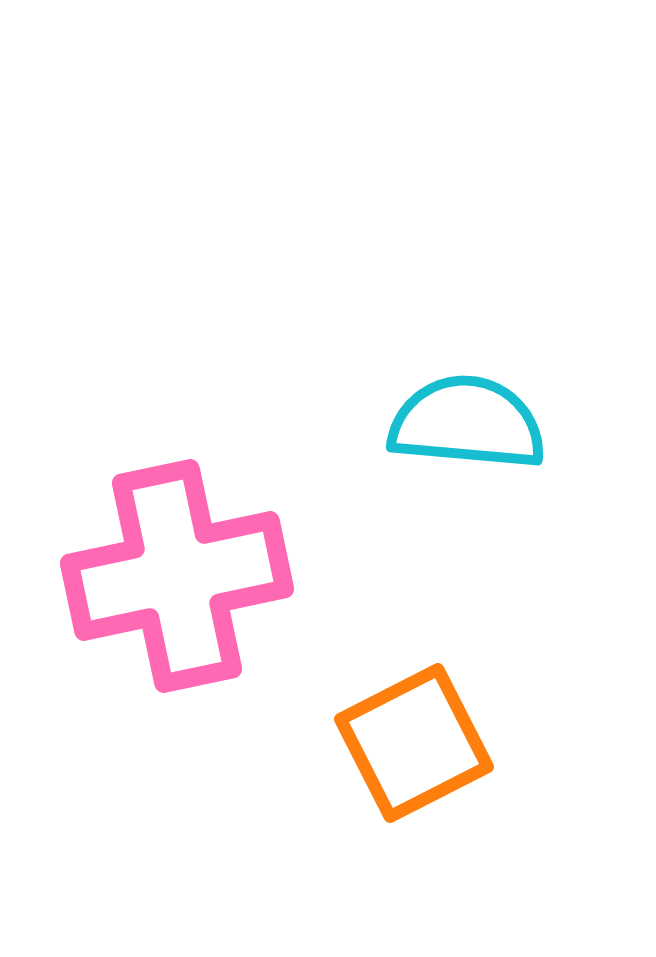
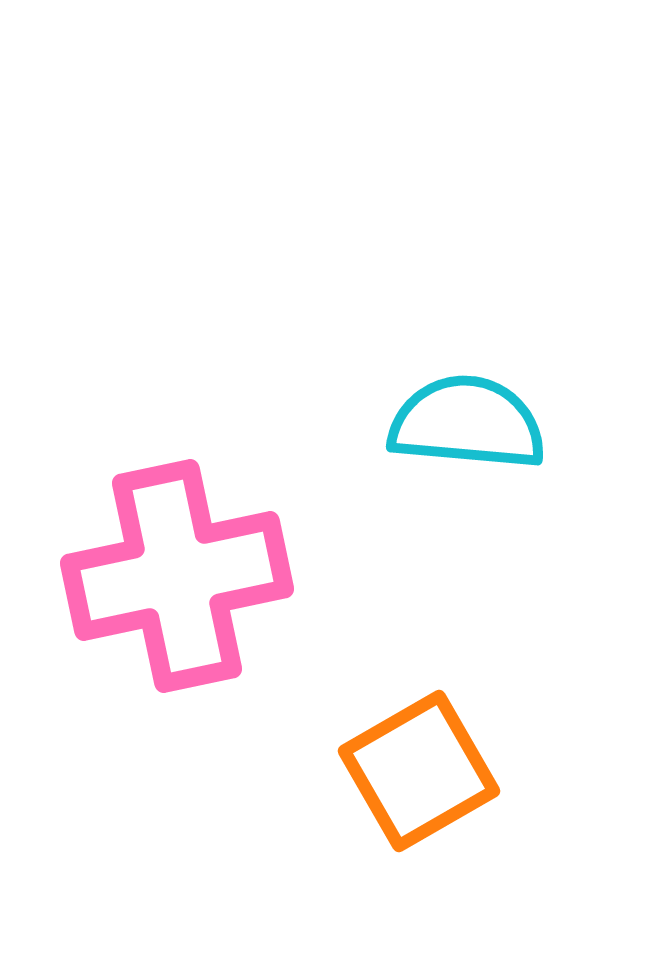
orange square: moved 5 px right, 28 px down; rotated 3 degrees counterclockwise
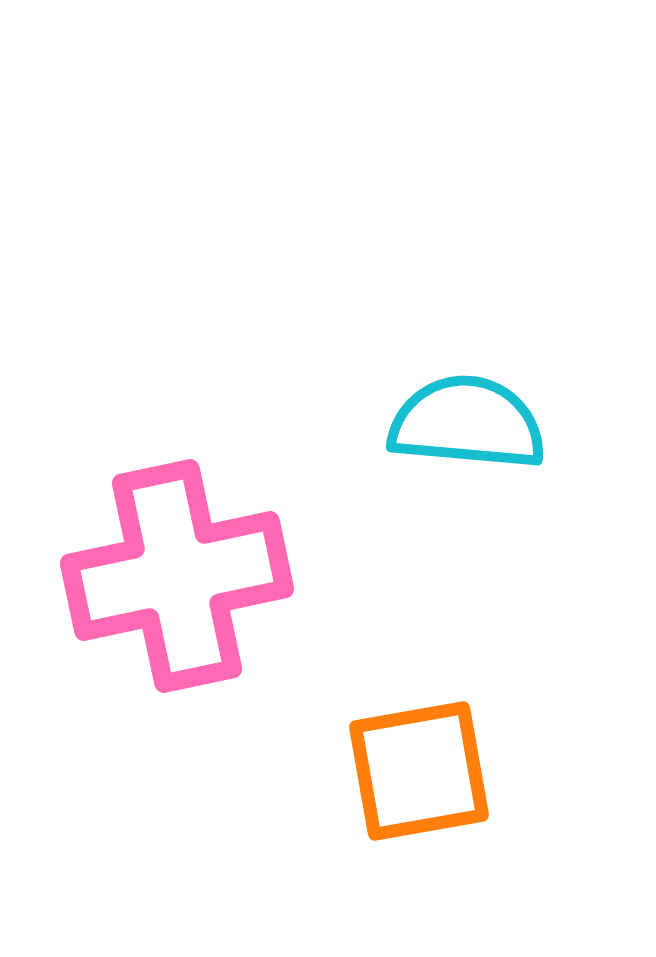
orange square: rotated 20 degrees clockwise
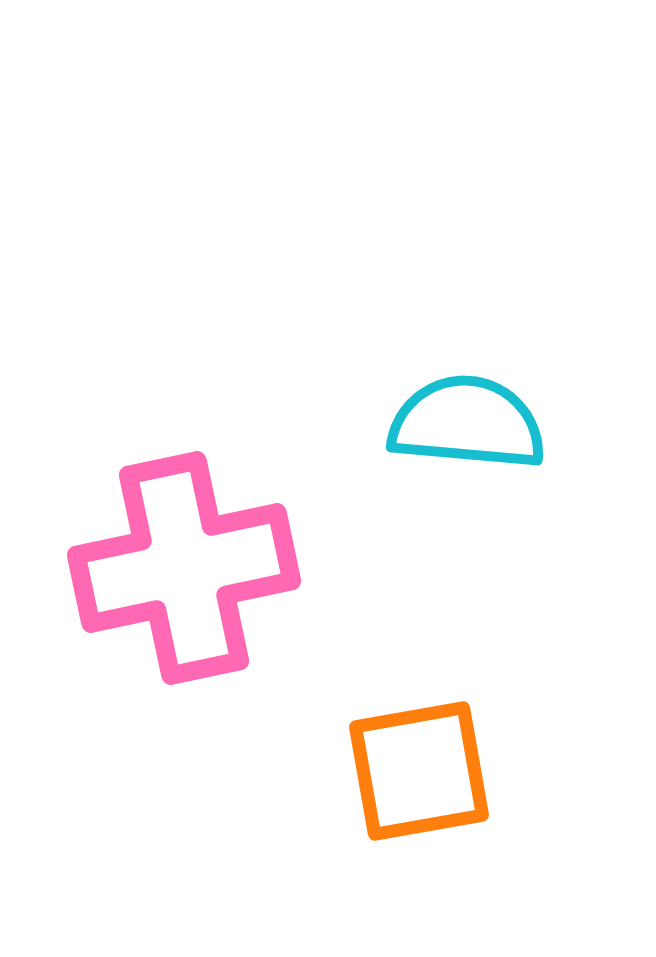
pink cross: moved 7 px right, 8 px up
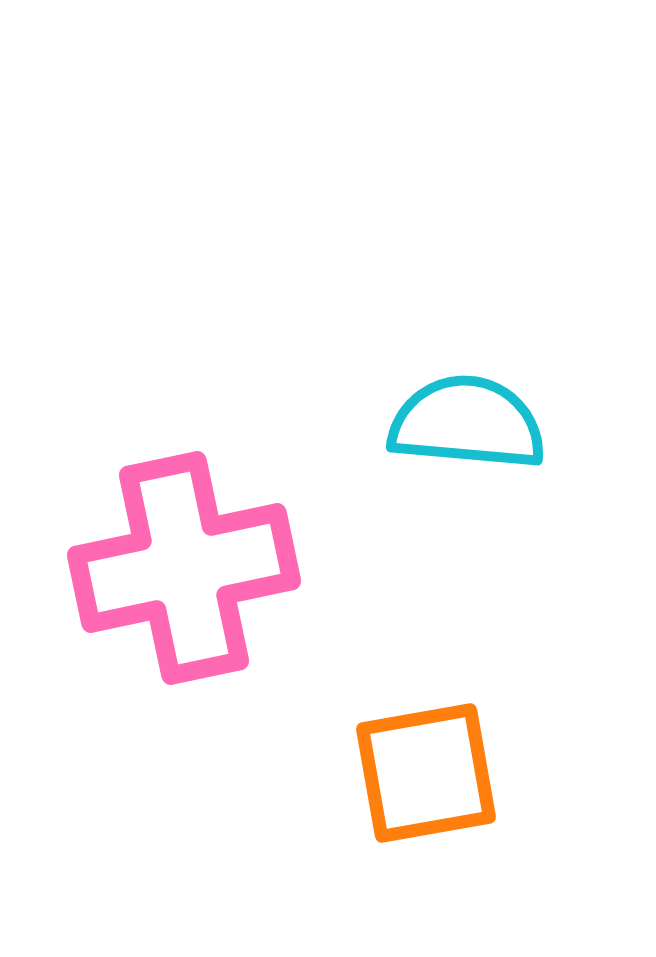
orange square: moved 7 px right, 2 px down
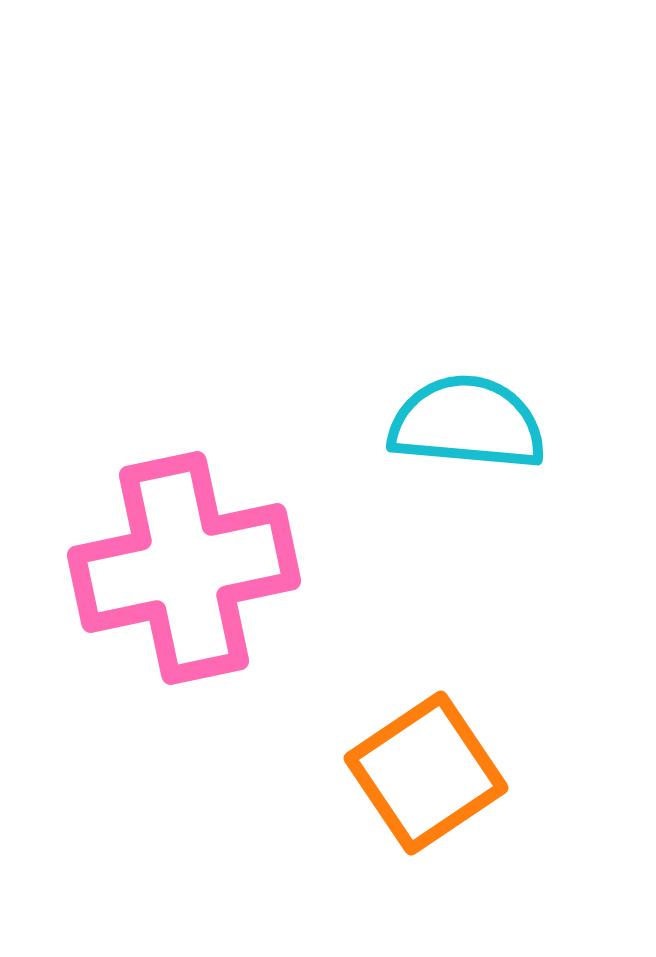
orange square: rotated 24 degrees counterclockwise
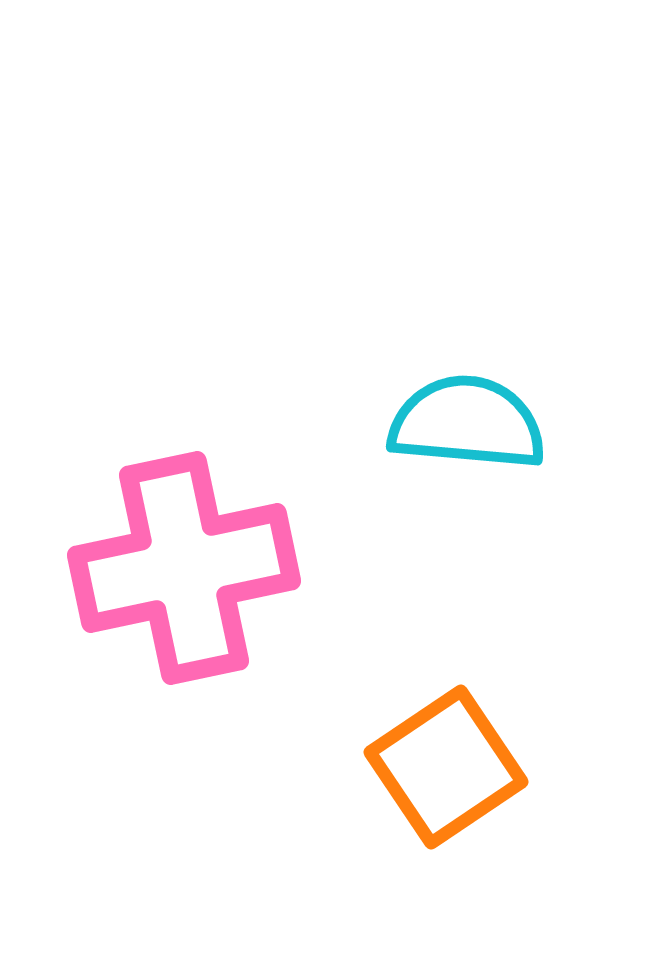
orange square: moved 20 px right, 6 px up
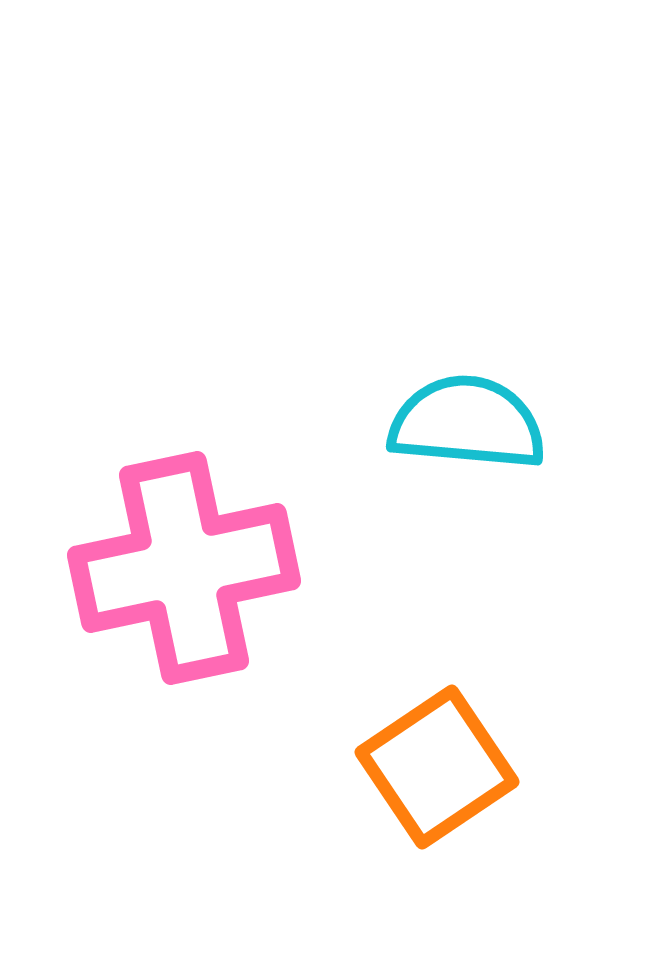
orange square: moved 9 px left
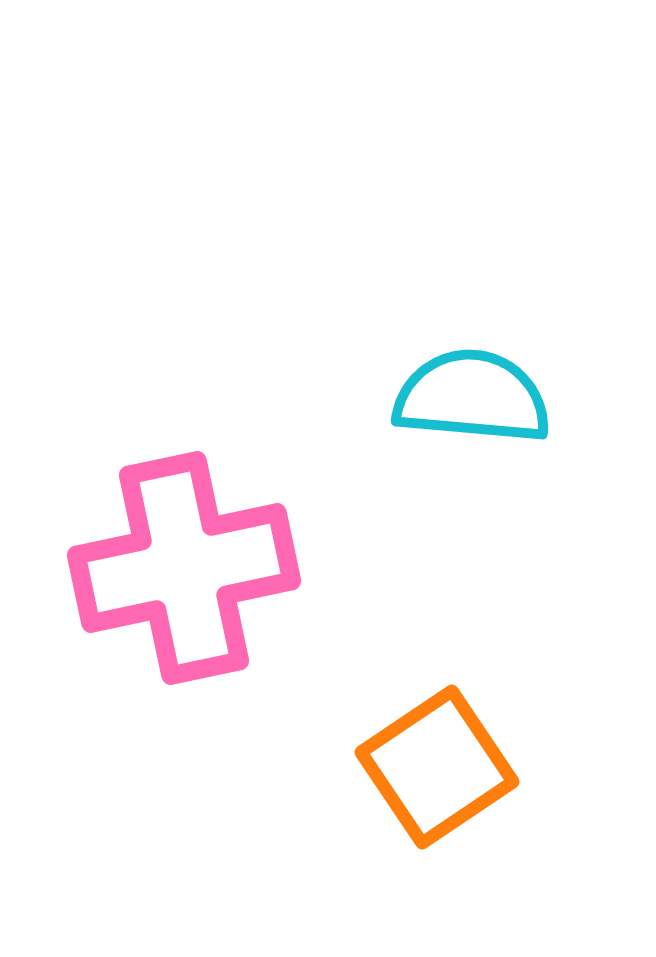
cyan semicircle: moved 5 px right, 26 px up
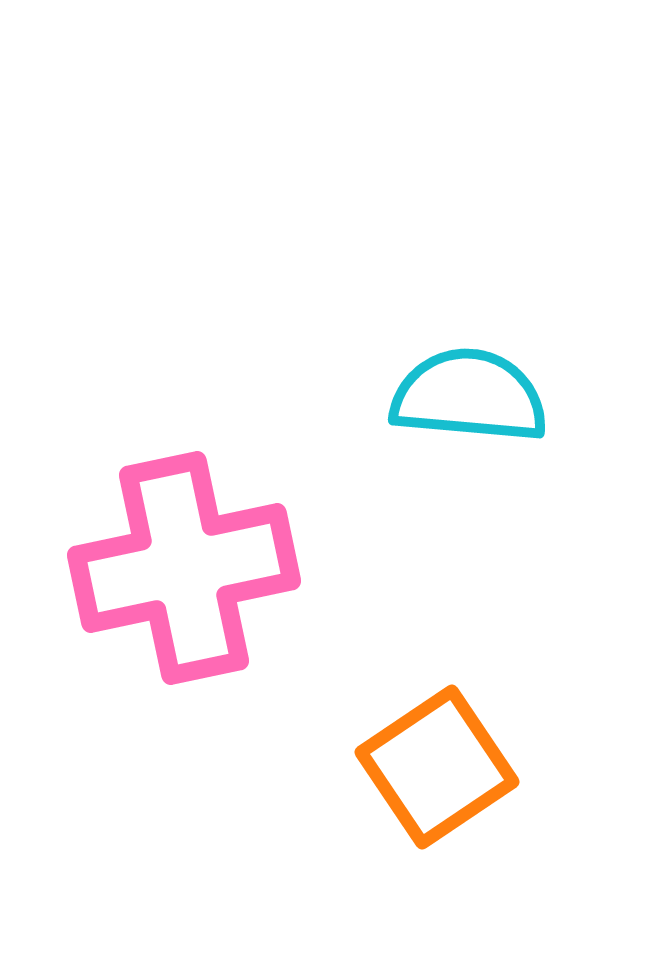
cyan semicircle: moved 3 px left, 1 px up
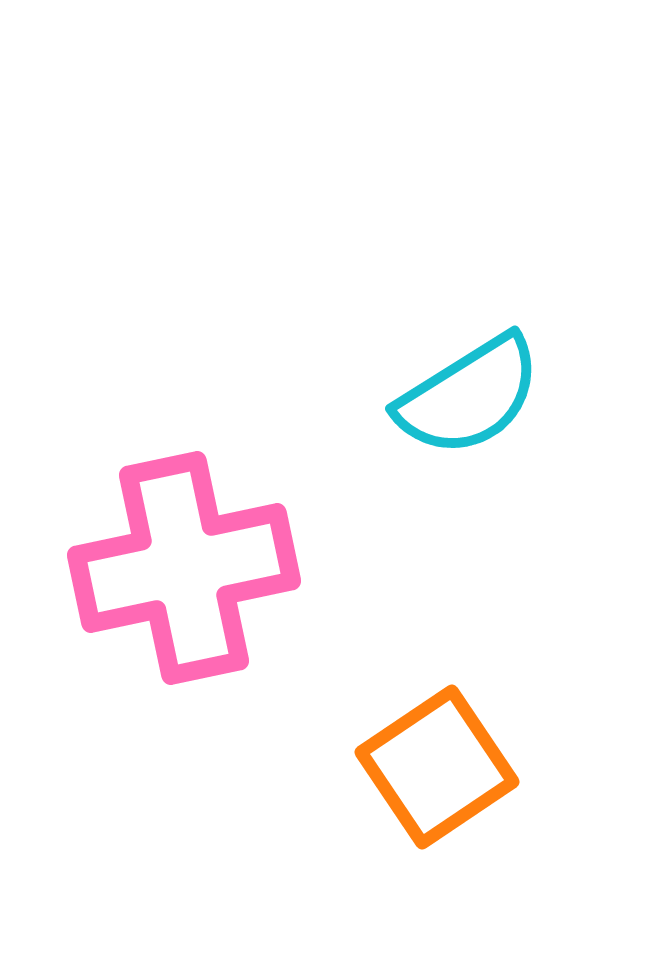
cyan semicircle: rotated 143 degrees clockwise
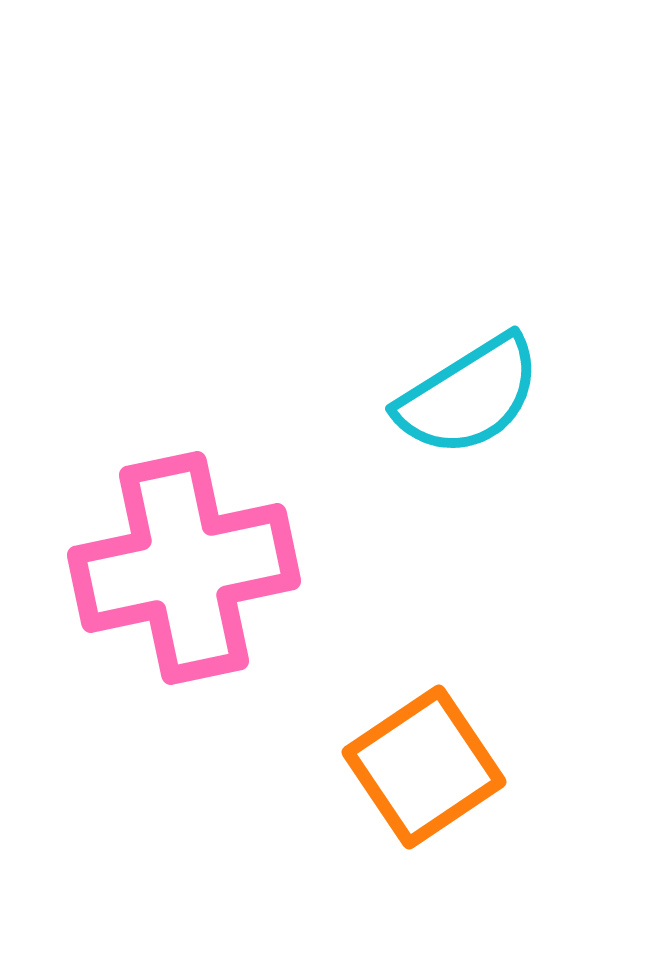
orange square: moved 13 px left
